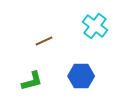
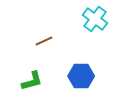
cyan cross: moved 7 px up
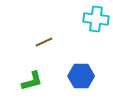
cyan cross: moved 1 px right; rotated 30 degrees counterclockwise
brown line: moved 1 px down
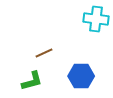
brown line: moved 11 px down
